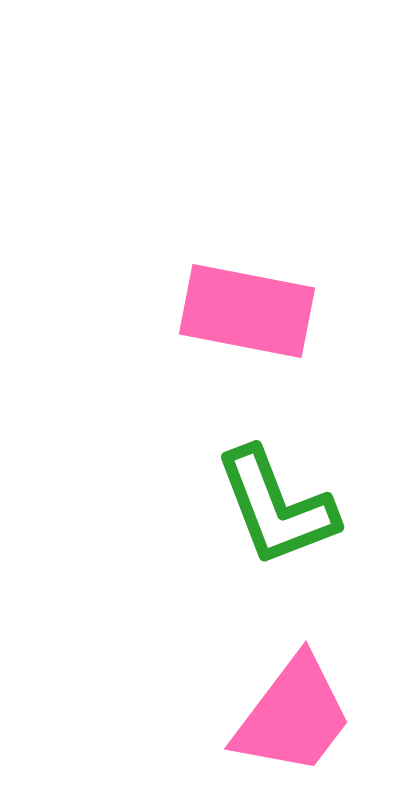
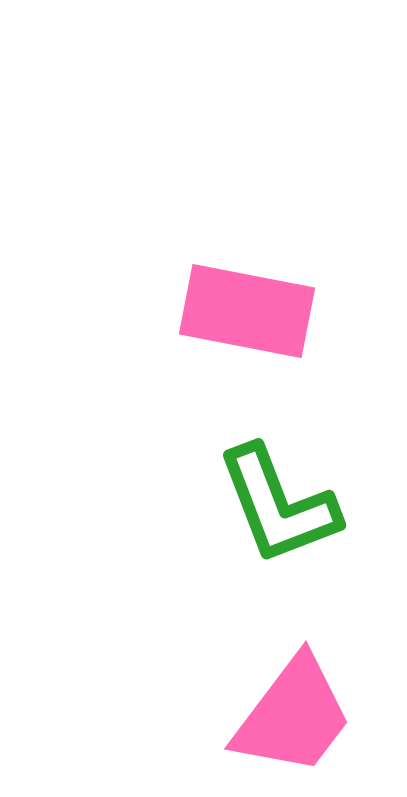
green L-shape: moved 2 px right, 2 px up
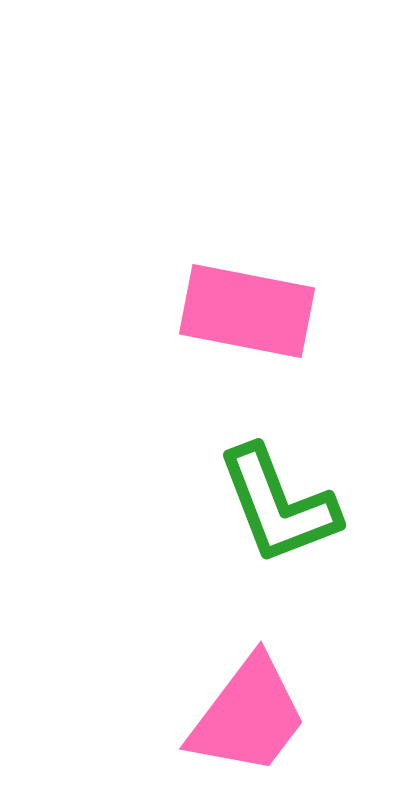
pink trapezoid: moved 45 px left
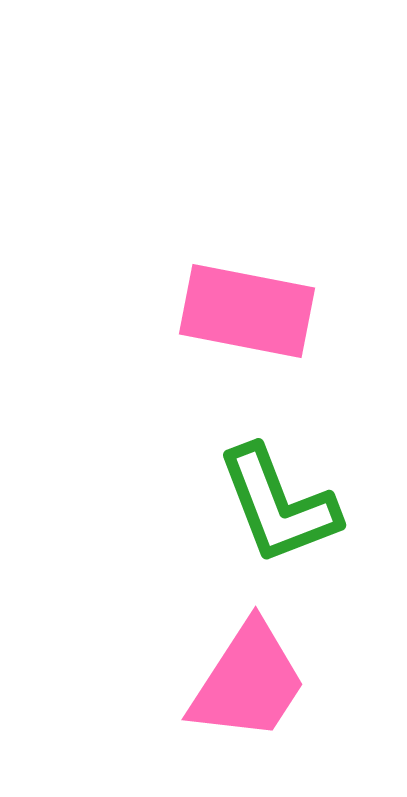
pink trapezoid: moved 34 px up; rotated 4 degrees counterclockwise
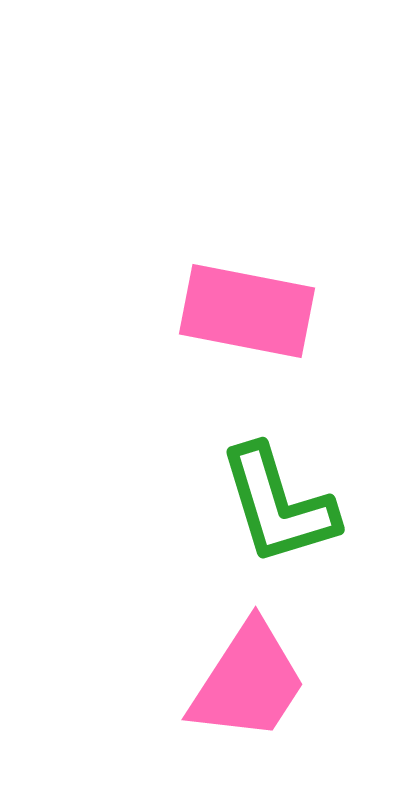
green L-shape: rotated 4 degrees clockwise
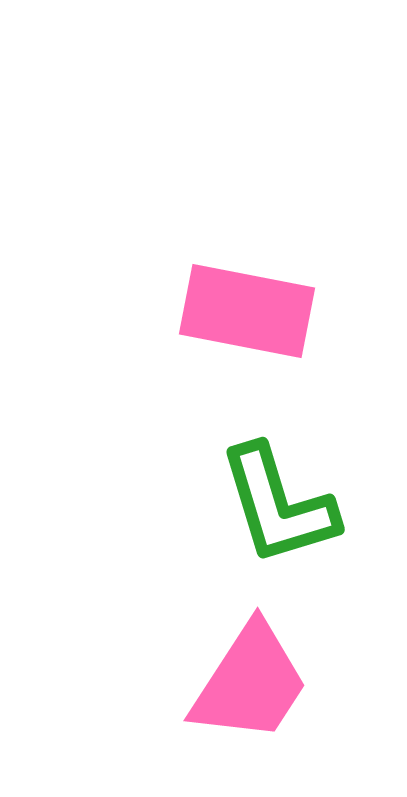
pink trapezoid: moved 2 px right, 1 px down
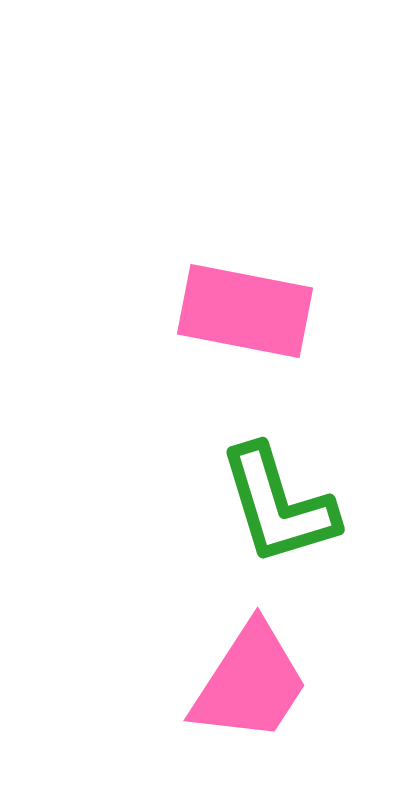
pink rectangle: moved 2 px left
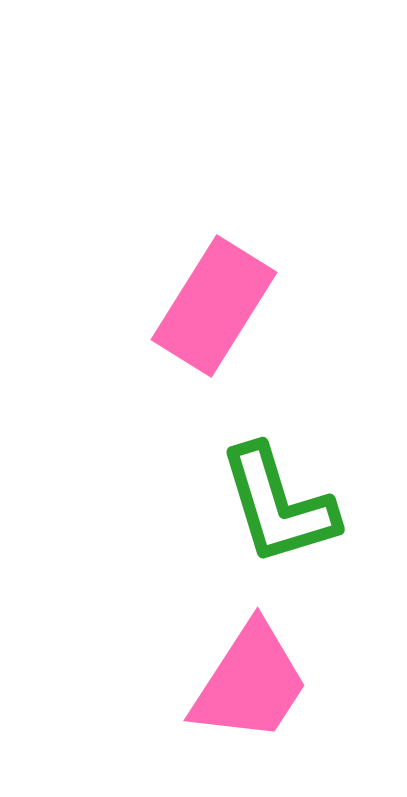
pink rectangle: moved 31 px left, 5 px up; rotated 69 degrees counterclockwise
